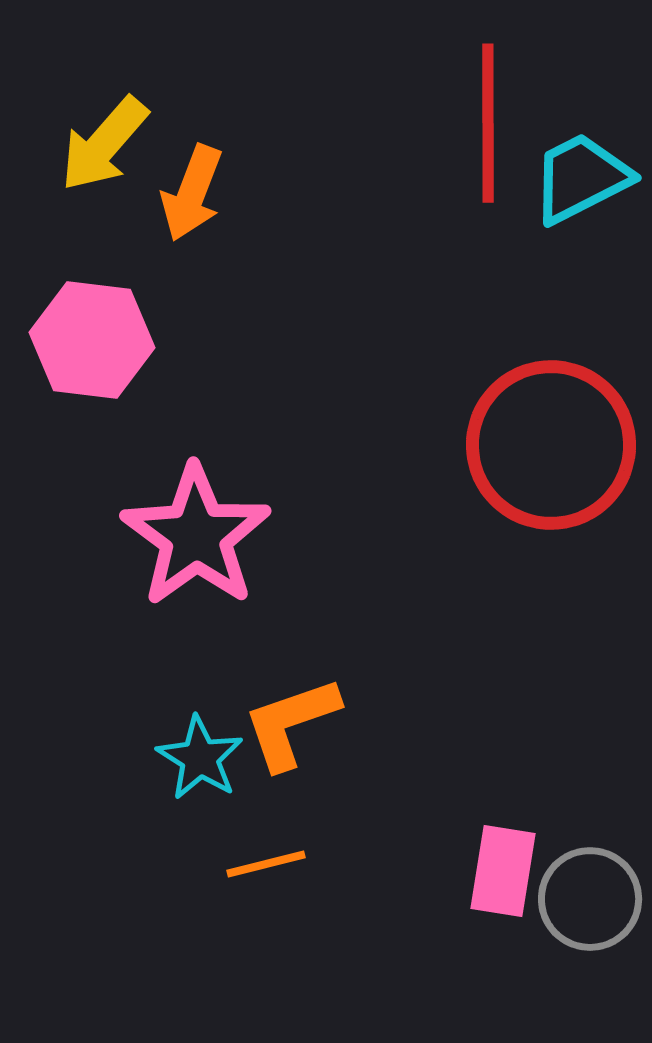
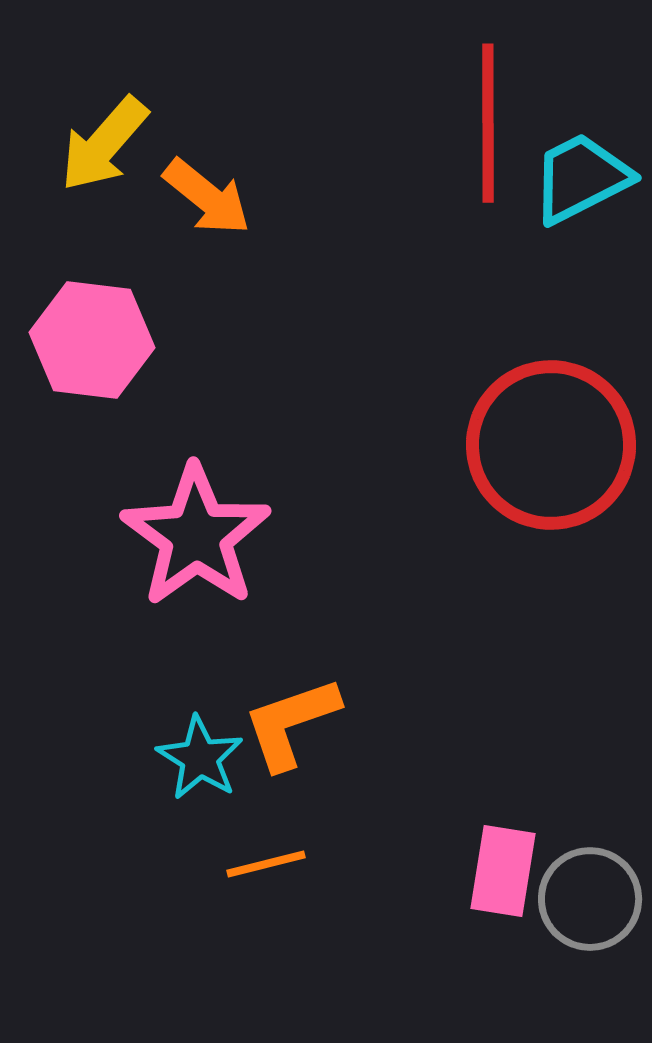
orange arrow: moved 15 px right, 4 px down; rotated 72 degrees counterclockwise
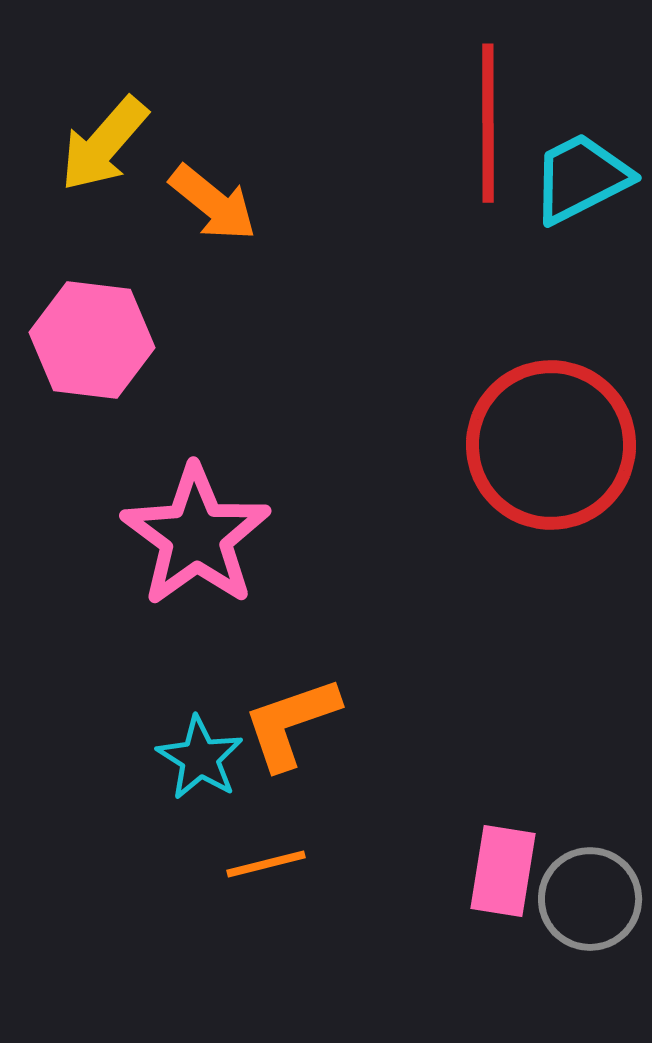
orange arrow: moved 6 px right, 6 px down
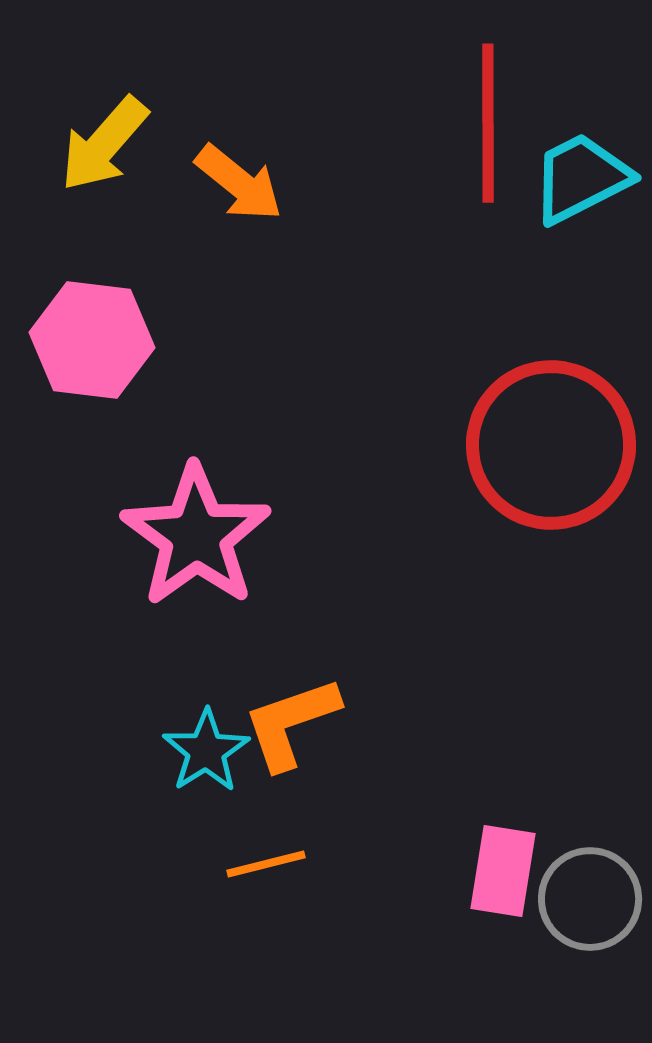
orange arrow: moved 26 px right, 20 px up
cyan star: moved 6 px right, 7 px up; rotated 8 degrees clockwise
